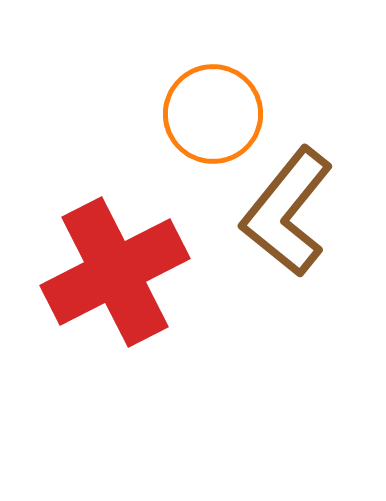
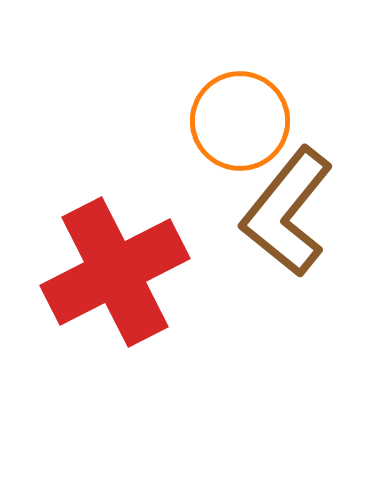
orange circle: moved 27 px right, 7 px down
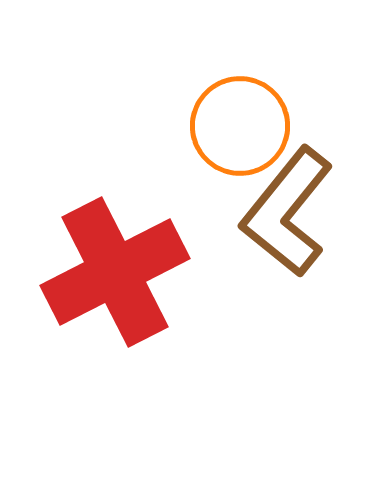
orange circle: moved 5 px down
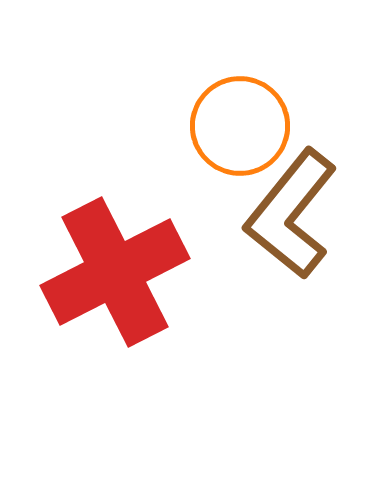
brown L-shape: moved 4 px right, 2 px down
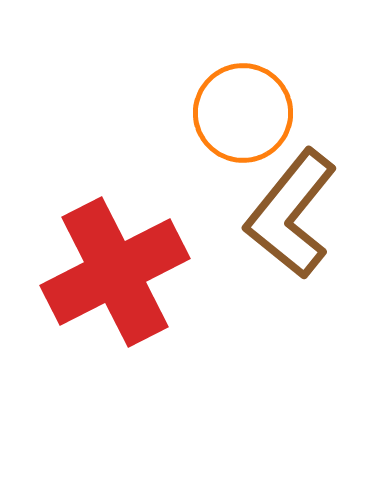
orange circle: moved 3 px right, 13 px up
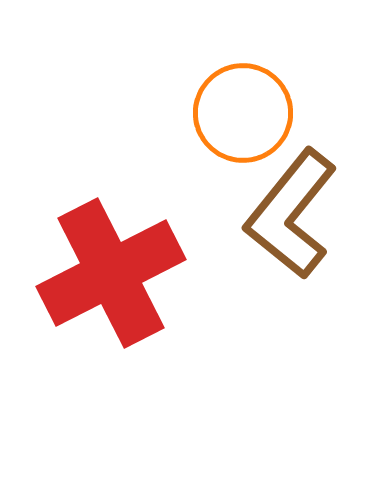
red cross: moved 4 px left, 1 px down
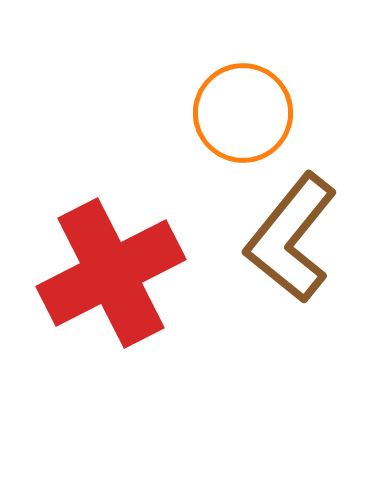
brown L-shape: moved 24 px down
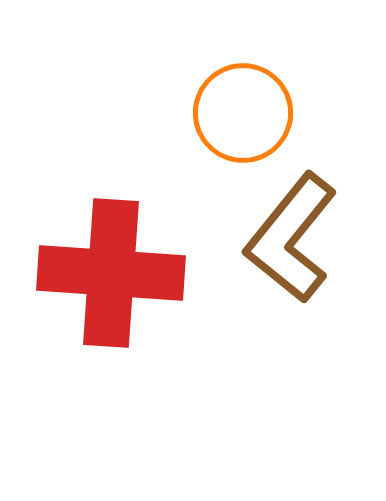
red cross: rotated 31 degrees clockwise
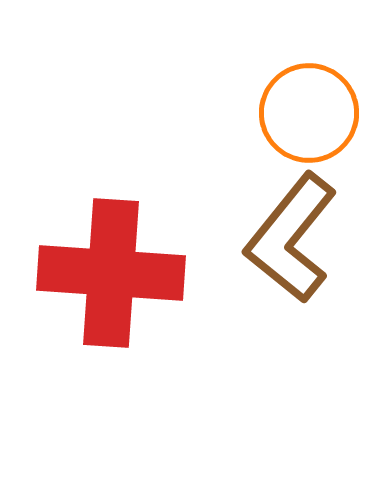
orange circle: moved 66 px right
